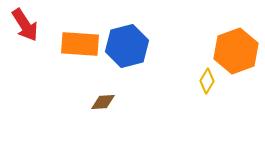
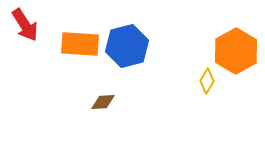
orange hexagon: rotated 9 degrees counterclockwise
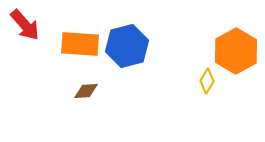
red arrow: rotated 8 degrees counterclockwise
brown diamond: moved 17 px left, 11 px up
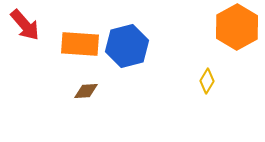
orange hexagon: moved 1 px right, 24 px up
